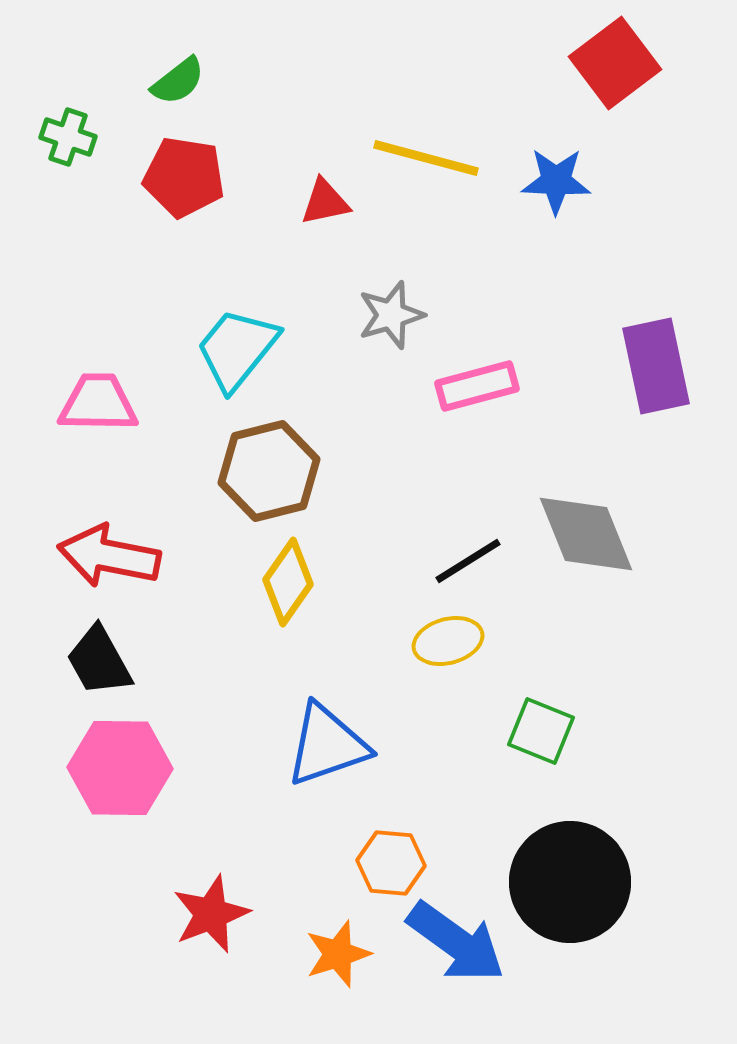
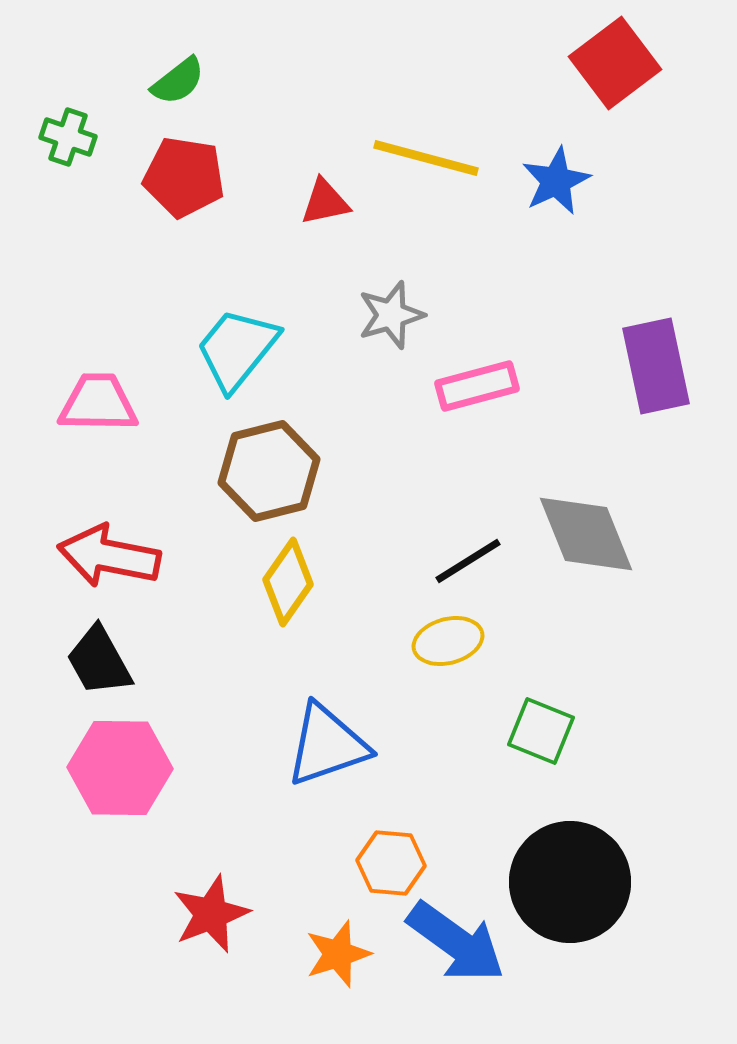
blue star: rotated 28 degrees counterclockwise
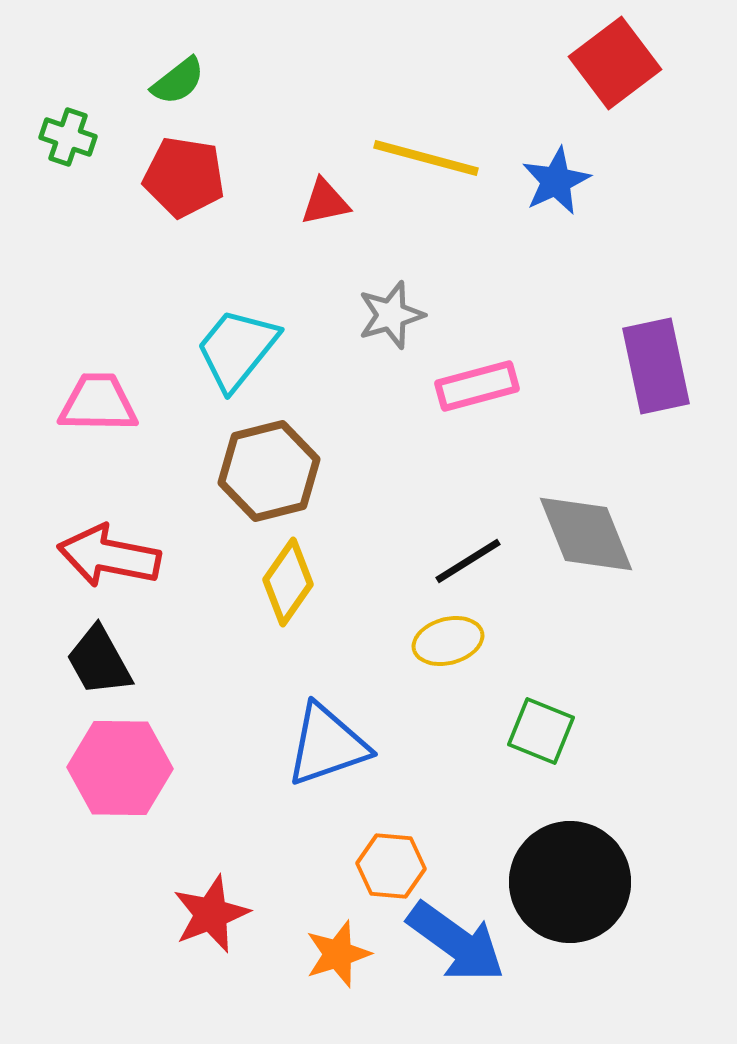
orange hexagon: moved 3 px down
